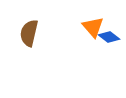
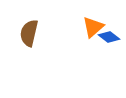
orange triangle: rotated 30 degrees clockwise
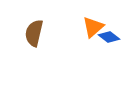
brown semicircle: moved 5 px right
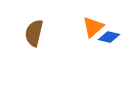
blue diamond: rotated 25 degrees counterclockwise
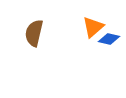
blue diamond: moved 2 px down
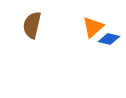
brown semicircle: moved 2 px left, 8 px up
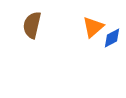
blue diamond: moved 3 px right, 1 px up; rotated 40 degrees counterclockwise
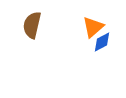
blue diamond: moved 10 px left, 4 px down
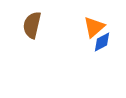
orange triangle: moved 1 px right
